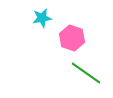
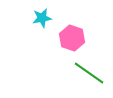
green line: moved 3 px right
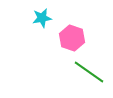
green line: moved 1 px up
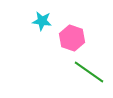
cyan star: moved 3 px down; rotated 18 degrees clockwise
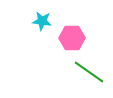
pink hexagon: rotated 20 degrees counterclockwise
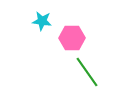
green line: moved 2 px left; rotated 20 degrees clockwise
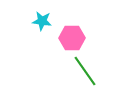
green line: moved 2 px left, 1 px up
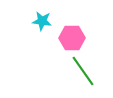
green line: moved 2 px left
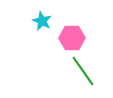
cyan star: rotated 18 degrees clockwise
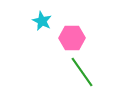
green line: moved 1 px left, 1 px down
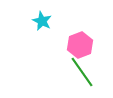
pink hexagon: moved 8 px right, 7 px down; rotated 20 degrees counterclockwise
